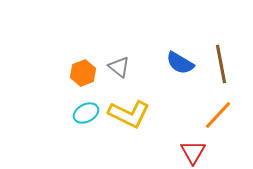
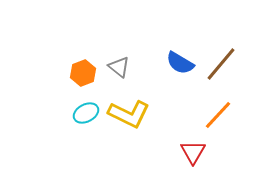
brown line: rotated 51 degrees clockwise
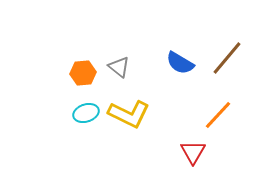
brown line: moved 6 px right, 6 px up
orange hexagon: rotated 15 degrees clockwise
cyan ellipse: rotated 10 degrees clockwise
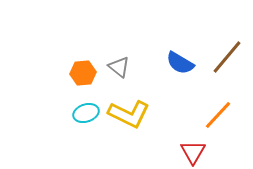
brown line: moved 1 px up
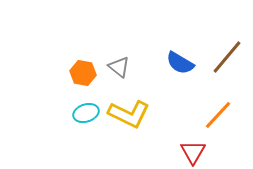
orange hexagon: rotated 15 degrees clockwise
